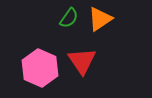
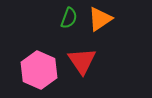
green semicircle: rotated 15 degrees counterclockwise
pink hexagon: moved 1 px left, 2 px down
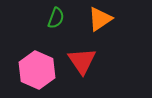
green semicircle: moved 13 px left
pink hexagon: moved 2 px left
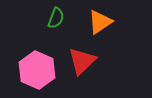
orange triangle: moved 3 px down
red triangle: rotated 20 degrees clockwise
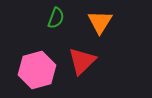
orange triangle: rotated 24 degrees counterclockwise
pink hexagon: rotated 21 degrees clockwise
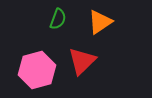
green semicircle: moved 2 px right, 1 px down
orange triangle: rotated 24 degrees clockwise
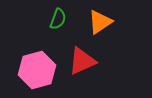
red triangle: rotated 20 degrees clockwise
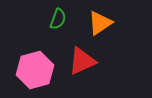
orange triangle: moved 1 px down
pink hexagon: moved 2 px left
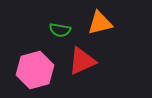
green semicircle: moved 2 px right, 11 px down; rotated 80 degrees clockwise
orange triangle: rotated 20 degrees clockwise
